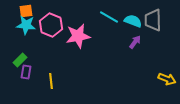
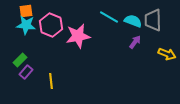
purple rectangle: rotated 32 degrees clockwise
yellow arrow: moved 25 px up
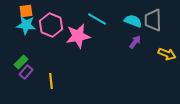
cyan line: moved 12 px left, 2 px down
green rectangle: moved 1 px right, 2 px down
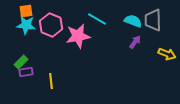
purple rectangle: rotated 40 degrees clockwise
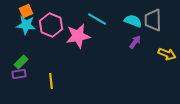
orange square: rotated 16 degrees counterclockwise
purple rectangle: moved 7 px left, 2 px down
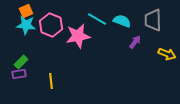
cyan semicircle: moved 11 px left
